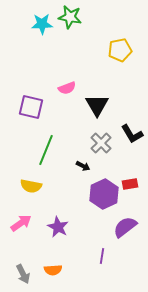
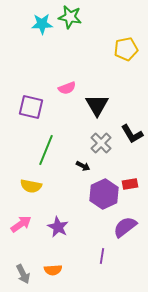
yellow pentagon: moved 6 px right, 1 px up
pink arrow: moved 1 px down
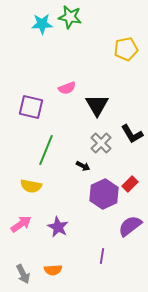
red rectangle: rotated 35 degrees counterclockwise
purple semicircle: moved 5 px right, 1 px up
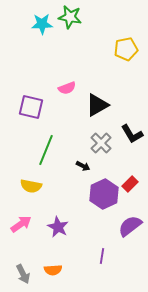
black triangle: rotated 30 degrees clockwise
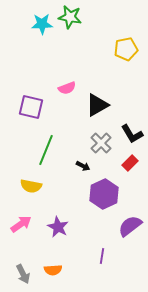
red rectangle: moved 21 px up
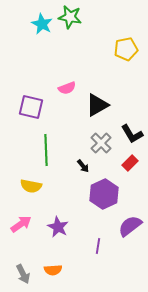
cyan star: rotated 30 degrees clockwise
green line: rotated 24 degrees counterclockwise
black arrow: rotated 24 degrees clockwise
purple line: moved 4 px left, 10 px up
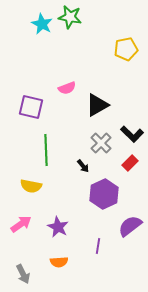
black L-shape: rotated 15 degrees counterclockwise
orange semicircle: moved 6 px right, 8 px up
